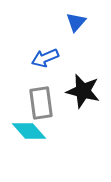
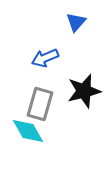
black star: moved 1 px right; rotated 28 degrees counterclockwise
gray rectangle: moved 1 px left, 1 px down; rotated 24 degrees clockwise
cyan diamond: moved 1 px left; rotated 12 degrees clockwise
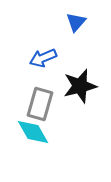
blue arrow: moved 2 px left
black star: moved 4 px left, 5 px up
cyan diamond: moved 5 px right, 1 px down
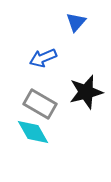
black star: moved 6 px right, 6 px down
gray rectangle: rotated 76 degrees counterclockwise
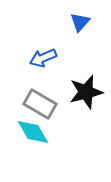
blue triangle: moved 4 px right
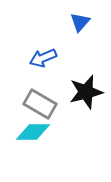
cyan diamond: rotated 60 degrees counterclockwise
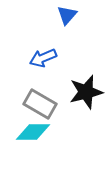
blue triangle: moved 13 px left, 7 px up
